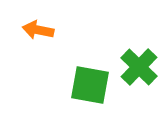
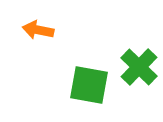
green square: moved 1 px left
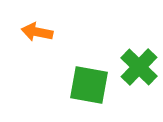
orange arrow: moved 1 px left, 2 px down
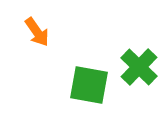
orange arrow: rotated 136 degrees counterclockwise
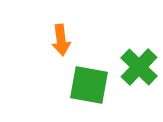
orange arrow: moved 24 px right, 8 px down; rotated 28 degrees clockwise
